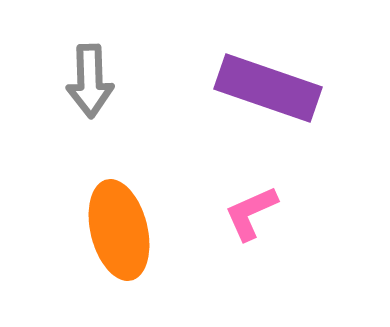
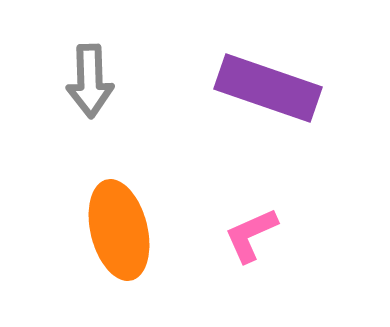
pink L-shape: moved 22 px down
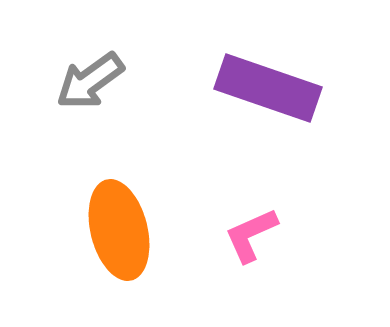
gray arrow: rotated 56 degrees clockwise
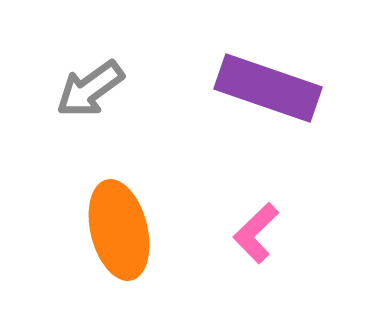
gray arrow: moved 8 px down
pink L-shape: moved 5 px right, 2 px up; rotated 20 degrees counterclockwise
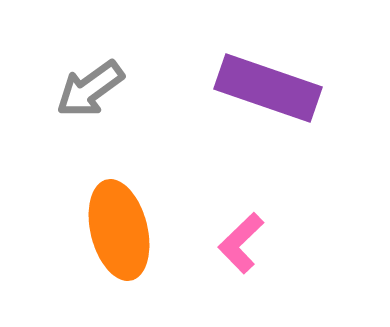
pink L-shape: moved 15 px left, 10 px down
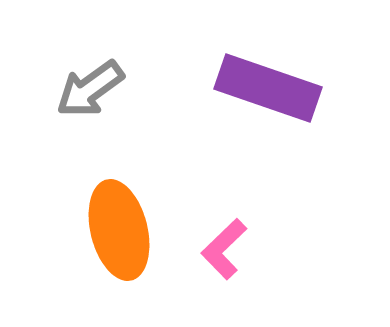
pink L-shape: moved 17 px left, 6 px down
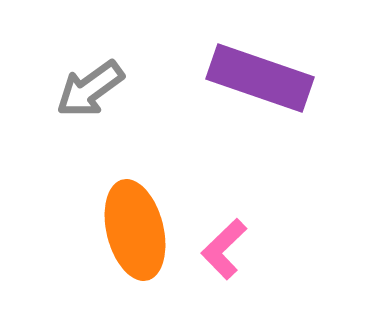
purple rectangle: moved 8 px left, 10 px up
orange ellipse: moved 16 px right
